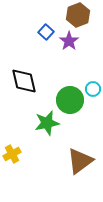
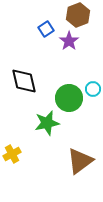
blue square: moved 3 px up; rotated 14 degrees clockwise
green circle: moved 1 px left, 2 px up
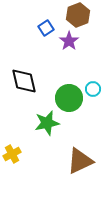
blue square: moved 1 px up
brown triangle: rotated 12 degrees clockwise
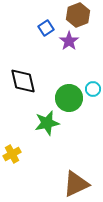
black diamond: moved 1 px left
brown triangle: moved 4 px left, 23 px down
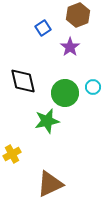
blue square: moved 3 px left
purple star: moved 1 px right, 6 px down
cyan circle: moved 2 px up
green circle: moved 4 px left, 5 px up
green star: moved 2 px up
brown triangle: moved 26 px left
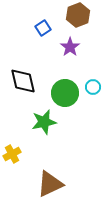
green star: moved 3 px left, 1 px down
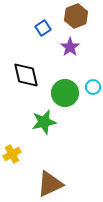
brown hexagon: moved 2 px left, 1 px down
black diamond: moved 3 px right, 6 px up
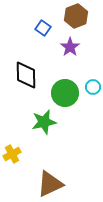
blue square: rotated 21 degrees counterclockwise
black diamond: rotated 12 degrees clockwise
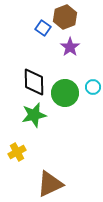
brown hexagon: moved 11 px left, 1 px down
black diamond: moved 8 px right, 7 px down
green star: moved 10 px left, 7 px up
yellow cross: moved 5 px right, 2 px up
